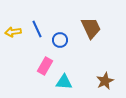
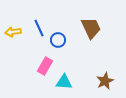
blue line: moved 2 px right, 1 px up
blue circle: moved 2 px left
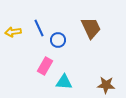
brown star: moved 1 px right, 4 px down; rotated 30 degrees clockwise
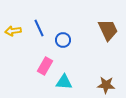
brown trapezoid: moved 17 px right, 2 px down
yellow arrow: moved 1 px up
blue circle: moved 5 px right
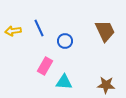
brown trapezoid: moved 3 px left, 1 px down
blue circle: moved 2 px right, 1 px down
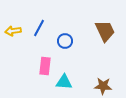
blue line: rotated 54 degrees clockwise
pink rectangle: rotated 24 degrees counterclockwise
brown star: moved 3 px left, 1 px down
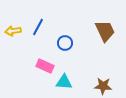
blue line: moved 1 px left, 1 px up
blue circle: moved 2 px down
pink rectangle: rotated 72 degrees counterclockwise
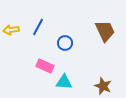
yellow arrow: moved 2 px left, 1 px up
brown star: rotated 18 degrees clockwise
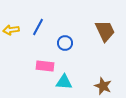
pink rectangle: rotated 18 degrees counterclockwise
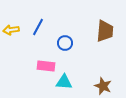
brown trapezoid: rotated 30 degrees clockwise
pink rectangle: moved 1 px right
